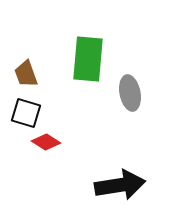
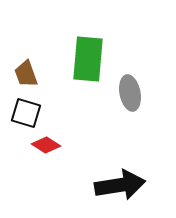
red diamond: moved 3 px down
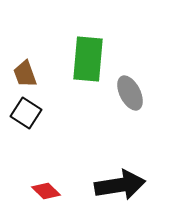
brown trapezoid: moved 1 px left
gray ellipse: rotated 16 degrees counterclockwise
black square: rotated 16 degrees clockwise
red diamond: moved 46 px down; rotated 12 degrees clockwise
